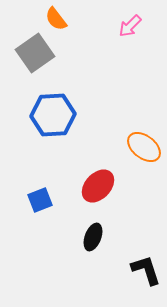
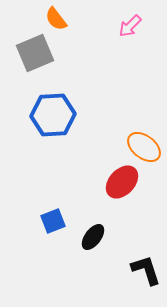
gray square: rotated 12 degrees clockwise
red ellipse: moved 24 px right, 4 px up
blue square: moved 13 px right, 21 px down
black ellipse: rotated 16 degrees clockwise
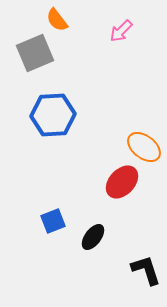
orange semicircle: moved 1 px right, 1 px down
pink arrow: moved 9 px left, 5 px down
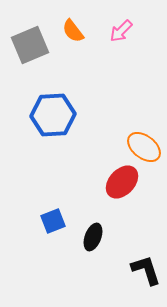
orange semicircle: moved 16 px right, 11 px down
gray square: moved 5 px left, 8 px up
black ellipse: rotated 16 degrees counterclockwise
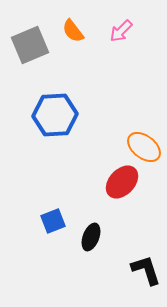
blue hexagon: moved 2 px right
black ellipse: moved 2 px left
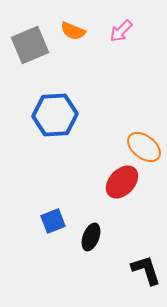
orange semicircle: rotated 30 degrees counterclockwise
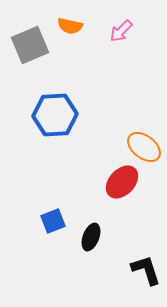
orange semicircle: moved 3 px left, 5 px up; rotated 10 degrees counterclockwise
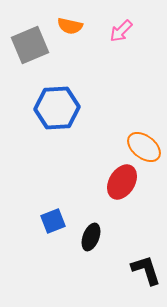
blue hexagon: moved 2 px right, 7 px up
red ellipse: rotated 12 degrees counterclockwise
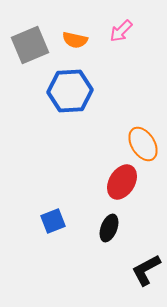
orange semicircle: moved 5 px right, 14 px down
blue hexagon: moved 13 px right, 17 px up
orange ellipse: moved 1 px left, 3 px up; rotated 20 degrees clockwise
black ellipse: moved 18 px right, 9 px up
black L-shape: rotated 100 degrees counterclockwise
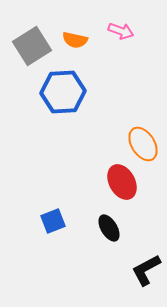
pink arrow: rotated 115 degrees counterclockwise
gray square: moved 2 px right, 1 px down; rotated 9 degrees counterclockwise
blue hexagon: moved 7 px left, 1 px down
red ellipse: rotated 60 degrees counterclockwise
black ellipse: rotated 52 degrees counterclockwise
